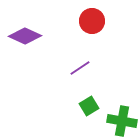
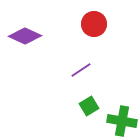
red circle: moved 2 px right, 3 px down
purple line: moved 1 px right, 2 px down
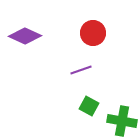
red circle: moved 1 px left, 9 px down
purple line: rotated 15 degrees clockwise
green square: rotated 30 degrees counterclockwise
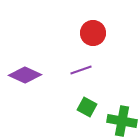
purple diamond: moved 39 px down
green square: moved 2 px left, 1 px down
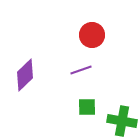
red circle: moved 1 px left, 2 px down
purple diamond: rotated 68 degrees counterclockwise
green square: rotated 30 degrees counterclockwise
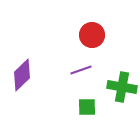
purple diamond: moved 3 px left
green cross: moved 34 px up
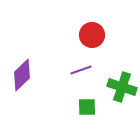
green cross: rotated 8 degrees clockwise
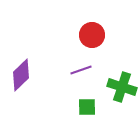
purple diamond: moved 1 px left
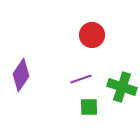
purple line: moved 9 px down
purple diamond: rotated 12 degrees counterclockwise
green square: moved 2 px right
